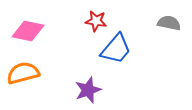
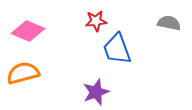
red star: rotated 15 degrees counterclockwise
pink diamond: rotated 12 degrees clockwise
blue trapezoid: moved 1 px right; rotated 120 degrees clockwise
purple star: moved 8 px right, 2 px down
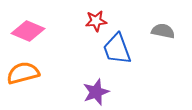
gray semicircle: moved 6 px left, 8 px down
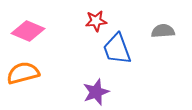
gray semicircle: rotated 15 degrees counterclockwise
